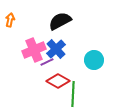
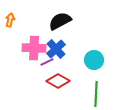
pink cross: moved 2 px up; rotated 25 degrees clockwise
green line: moved 23 px right
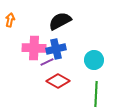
blue cross: rotated 30 degrees clockwise
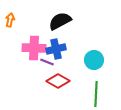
purple line: rotated 48 degrees clockwise
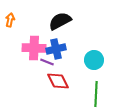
red diamond: rotated 35 degrees clockwise
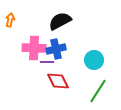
purple line: rotated 24 degrees counterclockwise
green line: moved 2 px right, 3 px up; rotated 30 degrees clockwise
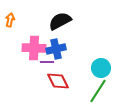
cyan circle: moved 7 px right, 8 px down
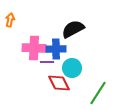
black semicircle: moved 13 px right, 8 px down
blue cross: rotated 12 degrees clockwise
cyan circle: moved 29 px left
red diamond: moved 1 px right, 2 px down
green line: moved 2 px down
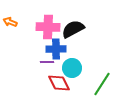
orange arrow: moved 2 px down; rotated 80 degrees counterclockwise
pink cross: moved 14 px right, 21 px up
green line: moved 4 px right, 9 px up
